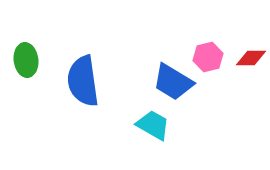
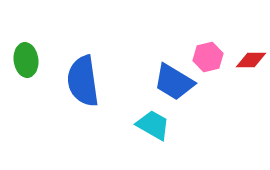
red diamond: moved 2 px down
blue trapezoid: moved 1 px right
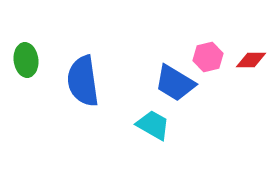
blue trapezoid: moved 1 px right, 1 px down
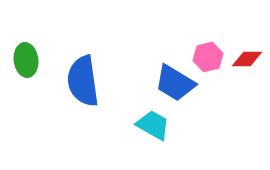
red diamond: moved 4 px left, 1 px up
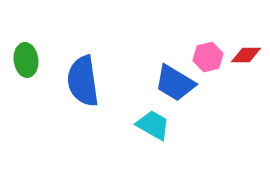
red diamond: moved 1 px left, 4 px up
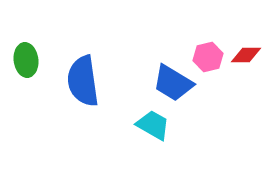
blue trapezoid: moved 2 px left
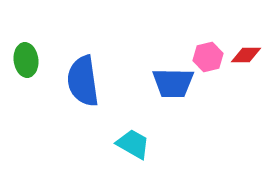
blue trapezoid: rotated 30 degrees counterclockwise
cyan trapezoid: moved 20 px left, 19 px down
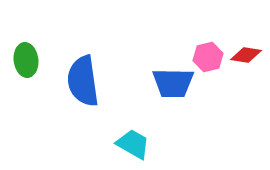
red diamond: rotated 8 degrees clockwise
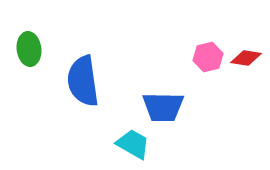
red diamond: moved 3 px down
green ellipse: moved 3 px right, 11 px up
blue trapezoid: moved 10 px left, 24 px down
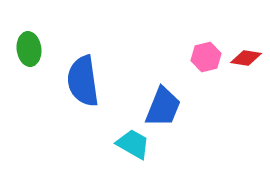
pink hexagon: moved 2 px left
blue trapezoid: rotated 69 degrees counterclockwise
